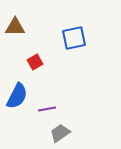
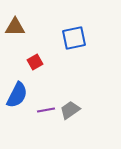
blue semicircle: moved 1 px up
purple line: moved 1 px left, 1 px down
gray trapezoid: moved 10 px right, 23 px up
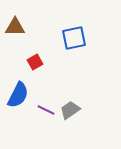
blue semicircle: moved 1 px right
purple line: rotated 36 degrees clockwise
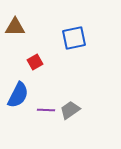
purple line: rotated 24 degrees counterclockwise
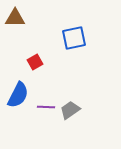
brown triangle: moved 9 px up
purple line: moved 3 px up
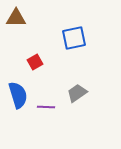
brown triangle: moved 1 px right
blue semicircle: rotated 44 degrees counterclockwise
gray trapezoid: moved 7 px right, 17 px up
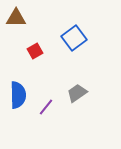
blue square: rotated 25 degrees counterclockwise
red square: moved 11 px up
blue semicircle: rotated 16 degrees clockwise
purple line: rotated 54 degrees counterclockwise
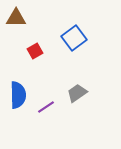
purple line: rotated 18 degrees clockwise
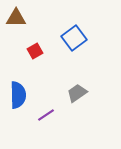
purple line: moved 8 px down
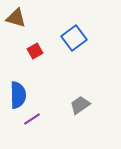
brown triangle: rotated 15 degrees clockwise
gray trapezoid: moved 3 px right, 12 px down
purple line: moved 14 px left, 4 px down
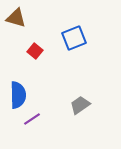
blue square: rotated 15 degrees clockwise
red square: rotated 21 degrees counterclockwise
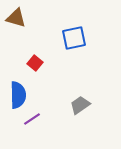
blue square: rotated 10 degrees clockwise
red square: moved 12 px down
